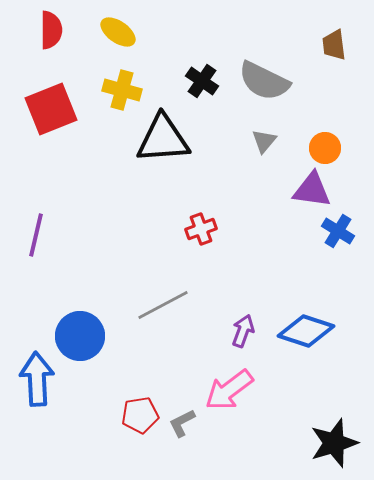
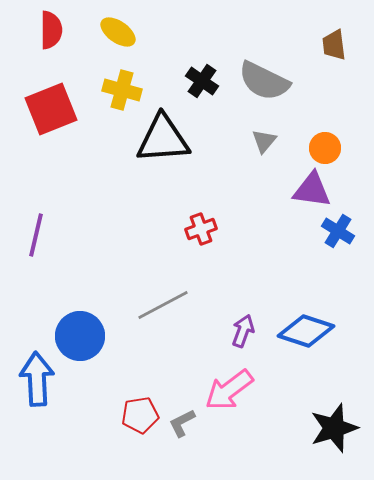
black star: moved 15 px up
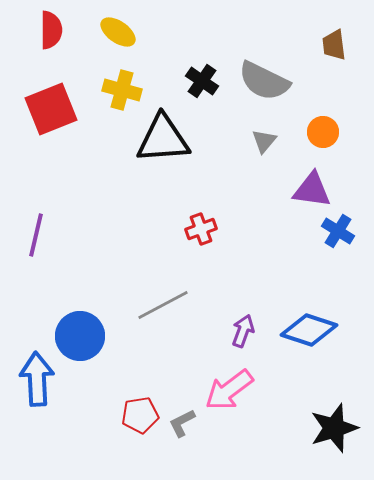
orange circle: moved 2 px left, 16 px up
blue diamond: moved 3 px right, 1 px up
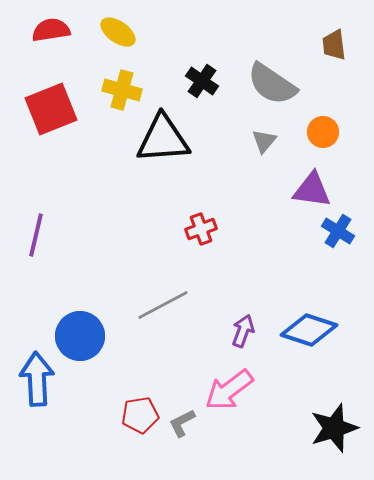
red semicircle: rotated 99 degrees counterclockwise
gray semicircle: moved 8 px right, 3 px down; rotated 8 degrees clockwise
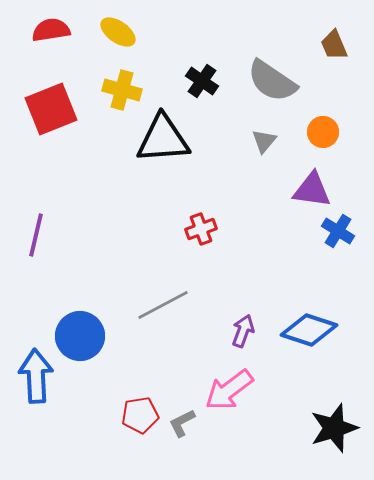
brown trapezoid: rotated 16 degrees counterclockwise
gray semicircle: moved 3 px up
blue arrow: moved 1 px left, 3 px up
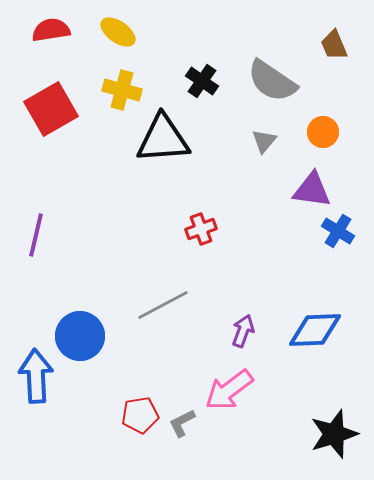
red square: rotated 8 degrees counterclockwise
blue diamond: moved 6 px right; rotated 20 degrees counterclockwise
black star: moved 6 px down
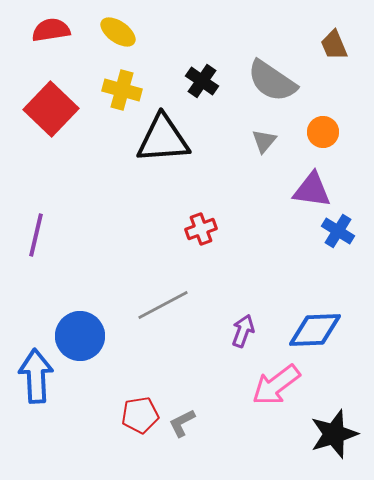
red square: rotated 16 degrees counterclockwise
pink arrow: moved 47 px right, 5 px up
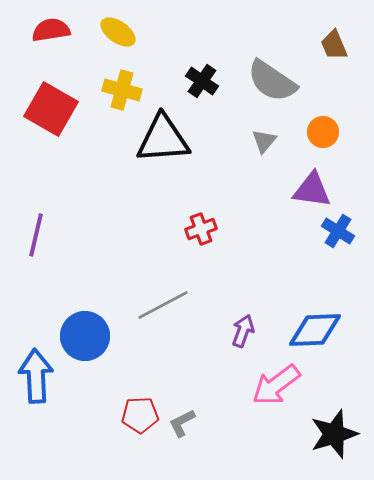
red square: rotated 14 degrees counterclockwise
blue circle: moved 5 px right
red pentagon: rotated 6 degrees clockwise
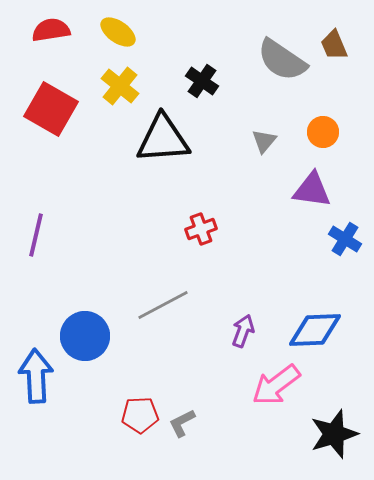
gray semicircle: moved 10 px right, 21 px up
yellow cross: moved 2 px left, 4 px up; rotated 24 degrees clockwise
blue cross: moved 7 px right, 8 px down
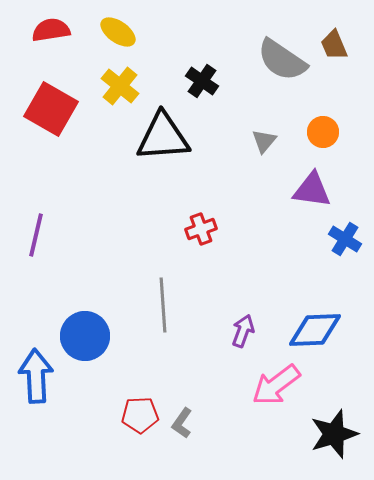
black triangle: moved 2 px up
gray line: rotated 66 degrees counterclockwise
gray L-shape: rotated 28 degrees counterclockwise
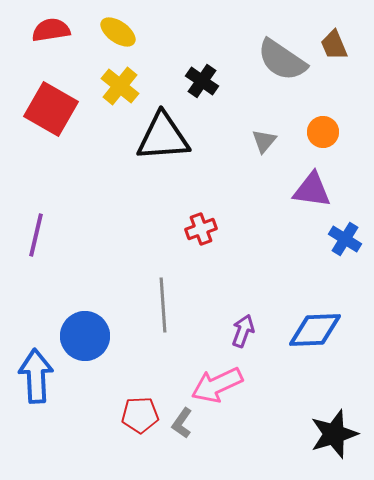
pink arrow: moved 59 px left; rotated 12 degrees clockwise
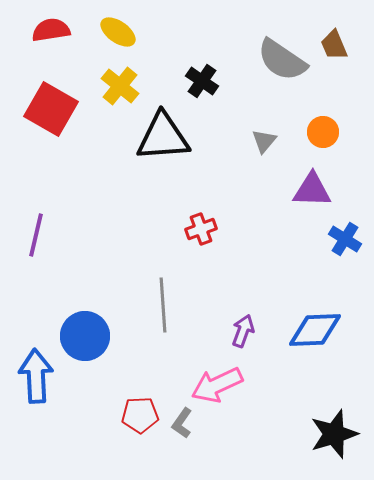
purple triangle: rotated 6 degrees counterclockwise
